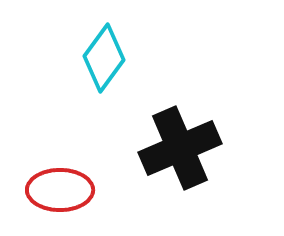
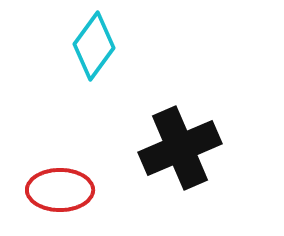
cyan diamond: moved 10 px left, 12 px up
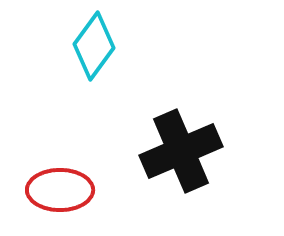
black cross: moved 1 px right, 3 px down
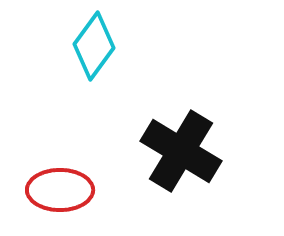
black cross: rotated 36 degrees counterclockwise
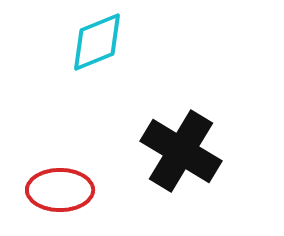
cyan diamond: moved 3 px right, 4 px up; rotated 32 degrees clockwise
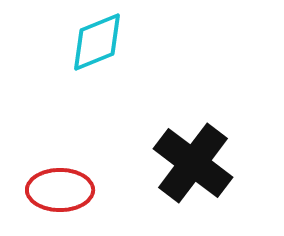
black cross: moved 12 px right, 12 px down; rotated 6 degrees clockwise
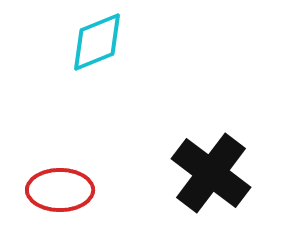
black cross: moved 18 px right, 10 px down
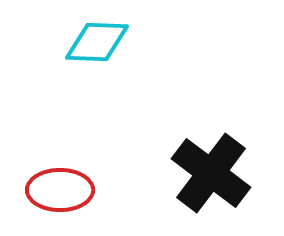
cyan diamond: rotated 24 degrees clockwise
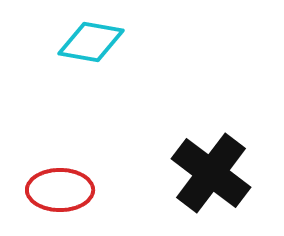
cyan diamond: moved 6 px left; rotated 8 degrees clockwise
